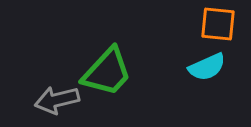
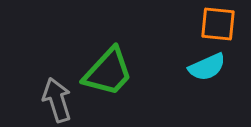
green trapezoid: moved 1 px right
gray arrow: rotated 87 degrees clockwise
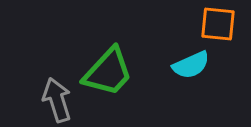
cyan semicircle: moved 16 px left, 2 px up
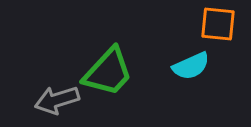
cyan semicircle: moved 1 px down
gray arrow: rotated 90 degrees counterclockwise
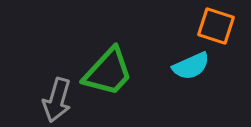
orange square: moved 2 px left, 2 px down; rotated 12 degrees clockwise
gray arrow: rotated 57 degrees counterclockwise
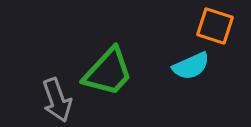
orange square: moved 1 px left
gray arrow: rotated 36 degrees counterclockwise
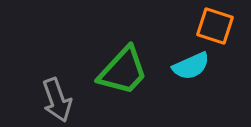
green trapezoid: moved 15 px right, 1 px up
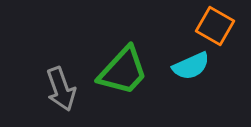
orange square: rotated 12 degrees clockwise
gray arrow: moved 4 px right, 11 px up
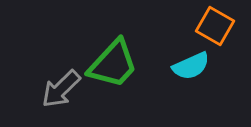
green trapezoid: moved 10 px left, 7 px up
gray arrow: rotated 66 degrees clockwise
